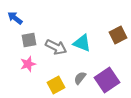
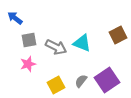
gray semicircle: moved 1 px right, 3 px down
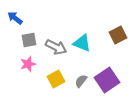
yellow square: moved 6 px up
